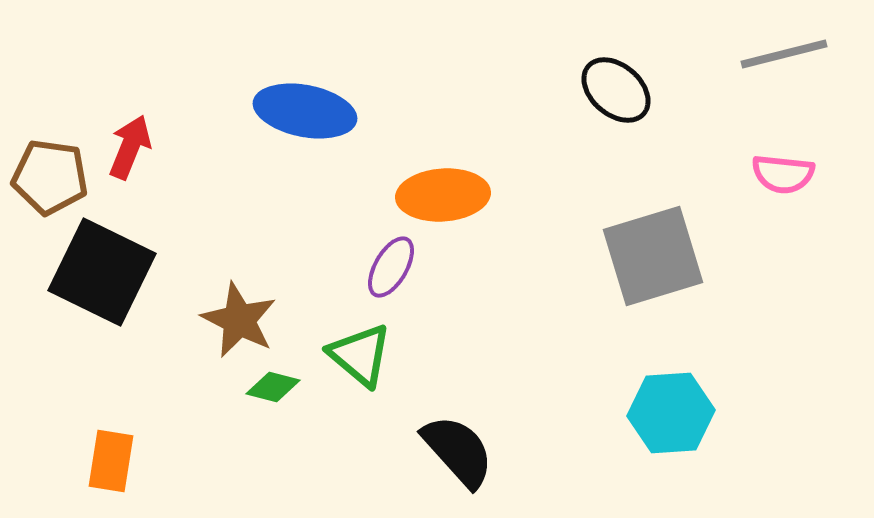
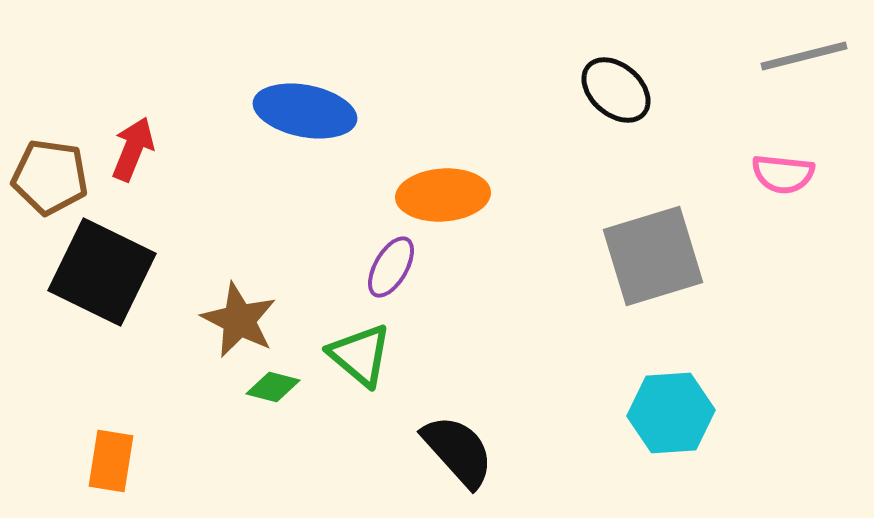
gray line: moved 20 px right, 2 px down
red arrow: moved 3 px right, 2 px down
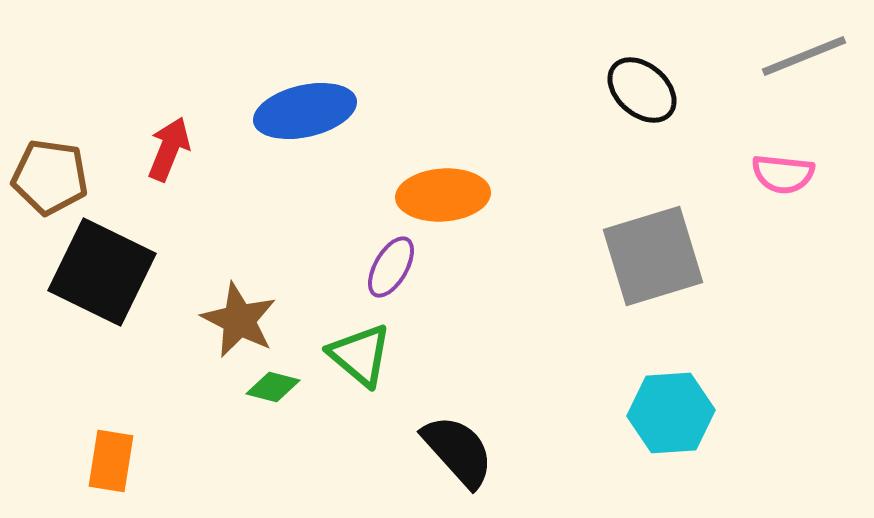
gray line: rotated 8 degrees counterclockwise
black ellipse: moved 26 px right
blue ellipse: rotated 24 degrees counterclockwise
red arrow: moved 36 px right
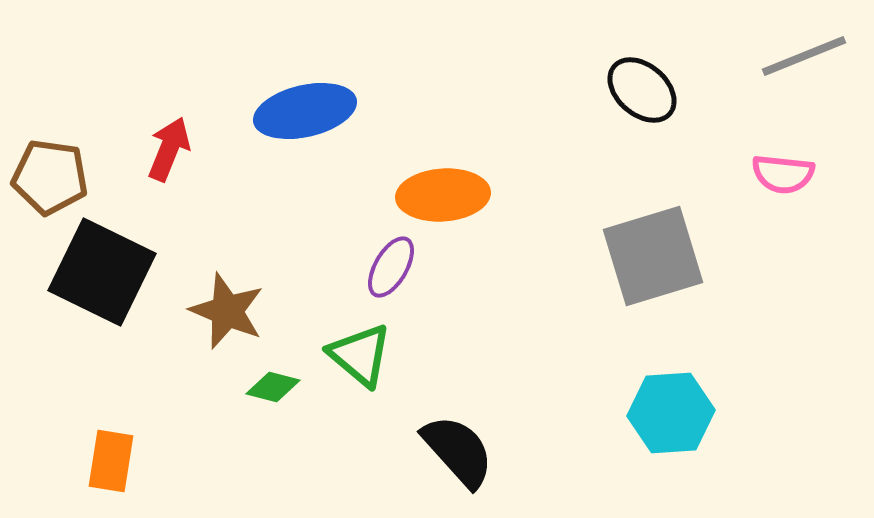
brown star: moved 12 px left, 9 px up; rotated 4 degrees counterclockwise
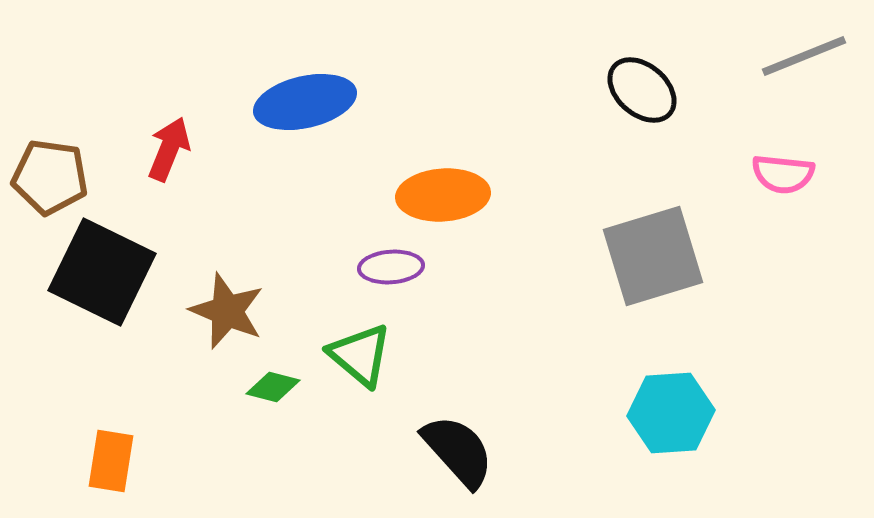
blue ellipse: moved 9 px up
purple ellipse: rotated 56 degrees clockwise
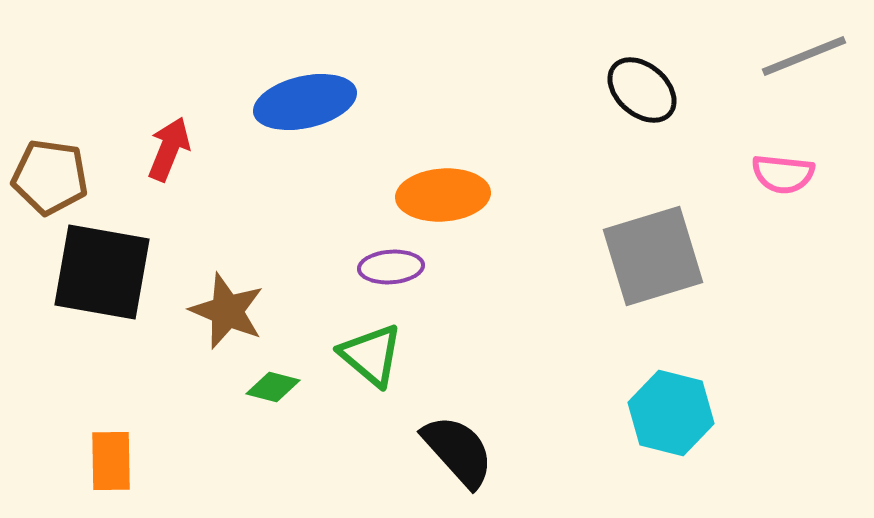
black square: rotated 16 degrees counterclockwise
green triangle: moved 11 px right
cyan hexagon: rotated 18 degrees clockwise
orange rectangle: rotated 10 degrees counterclockwise
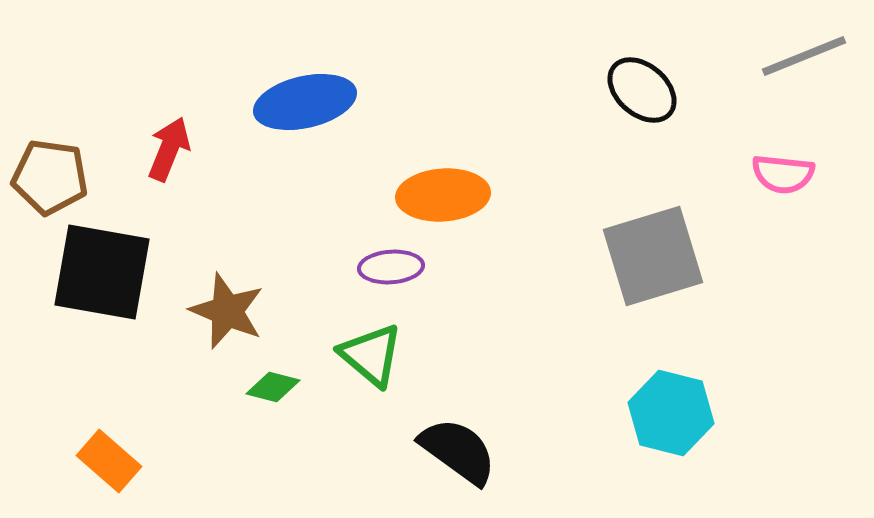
black semicircle: rotated 12 degrees counterclockwise
orange rectangle: moved 2 px left; rotated 48 degrees counterclockwise
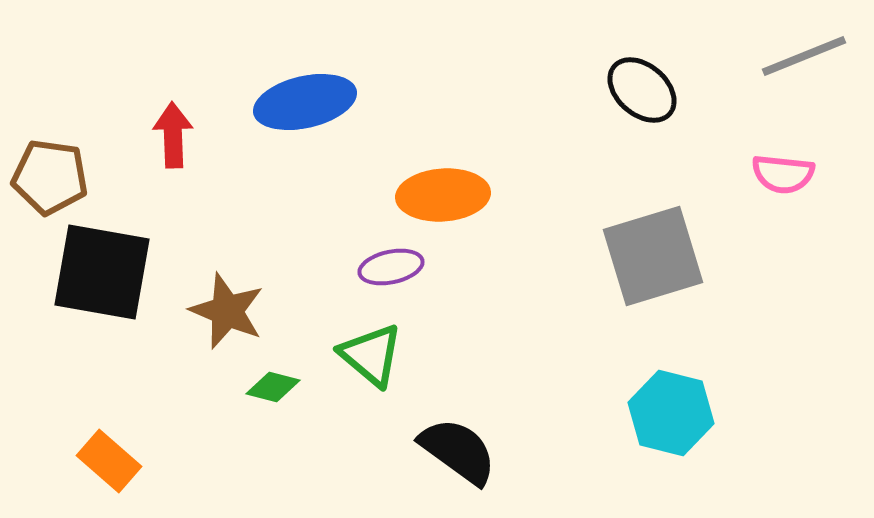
red arrow: moved 4 px right, 14 px up; rotated 24 degrees counterclockwise
purple ellipse: rotated 8 degrees counterclockwise
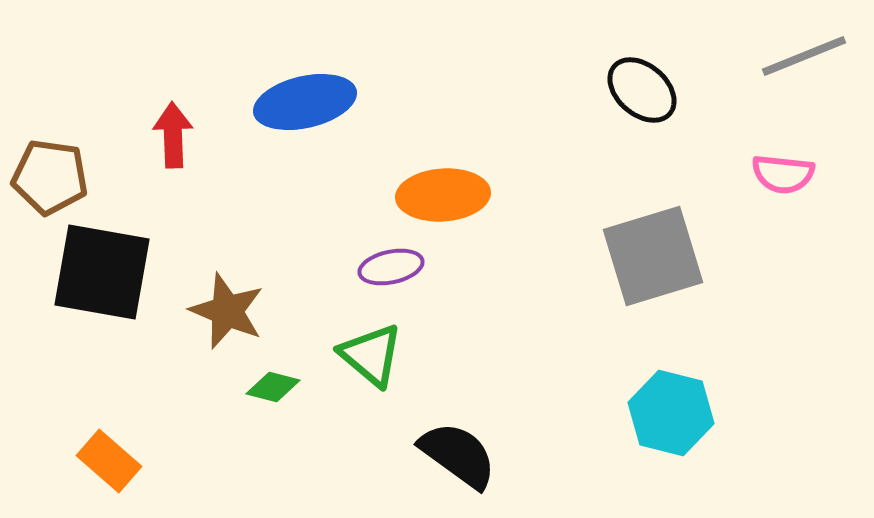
black semicircle: moved 4 px down
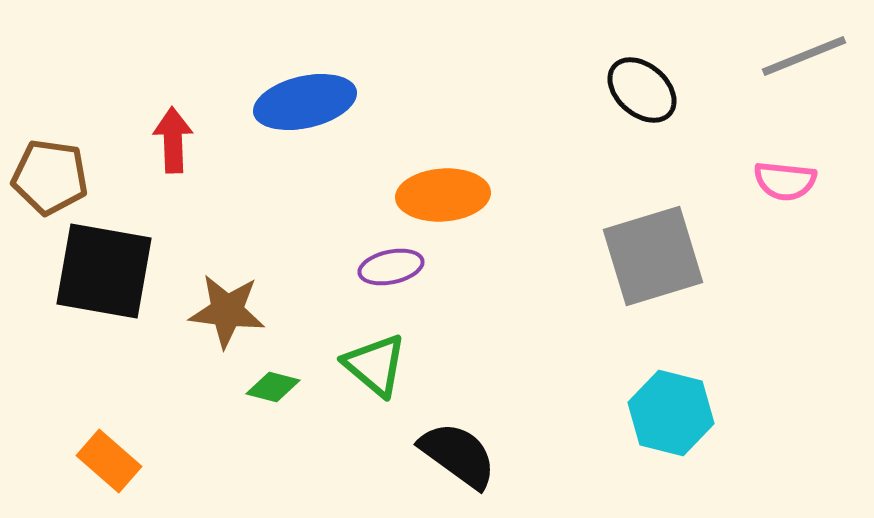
red arrow: moved 5 px down
pink semicircle: moved 2 px right, 7 px down
black square: moved 2 px right, 1 px up
brown star: rotated 16 degrees counterclockwise
green triangle: moved 4 px right, 10 px down
